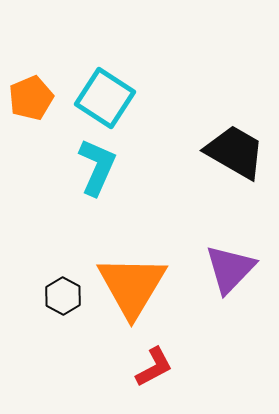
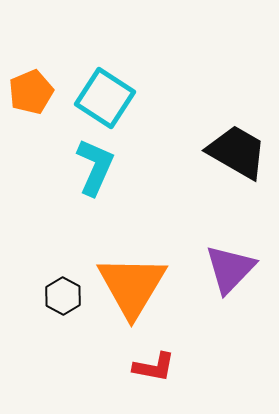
orange pentagon: moved 6 px up
black trapezoid: moved 2 px right
cyan L-shape: moved 2 px left
red L-shape: rotated 39 degrees clockwise
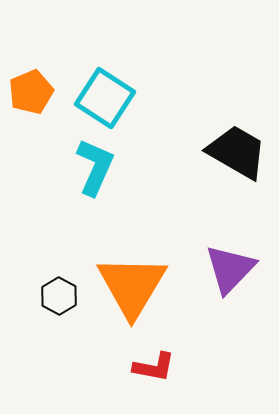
black hexagon: moved 4 px left
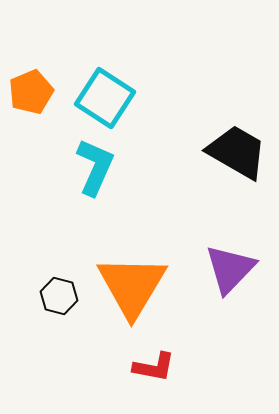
black hexagon: rotated 15 degrees counterclockwise
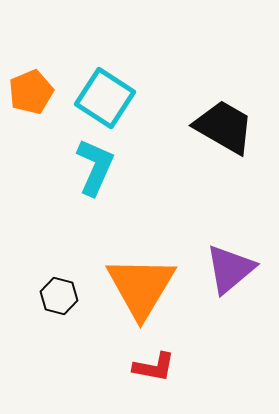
black trapezoid: moved 13 px left, 25 px up
purple triangle: rotated 6 degrees clockwise
orange triangle: moved 9 px right, 1 px down
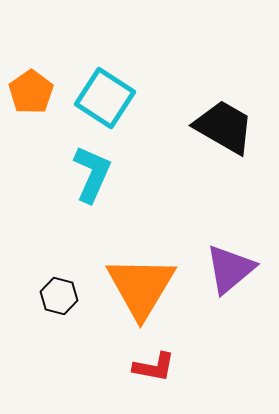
orange pentagon: rotated 12 degrees counterclockwise
cyan L-shape: moved 3 px left, 7 px down
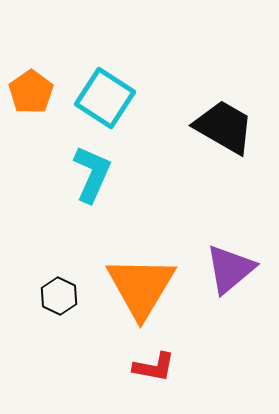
black hexagon: rotated 12 degrees clockwise
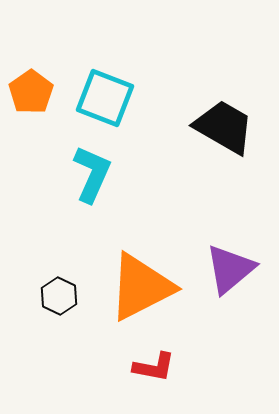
cyan square: rotated 12 degrees counterclockwise
orange triangle: rotated 32 degrees clockwise
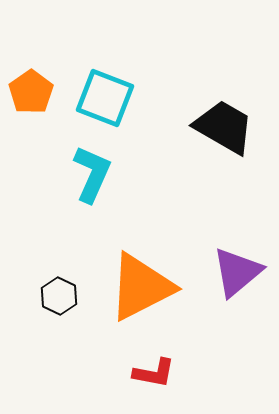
purple triangle: moved 7 px right, 3 px down
red L-shape: moved 6 px down
